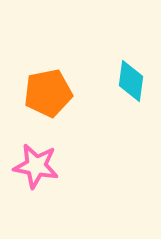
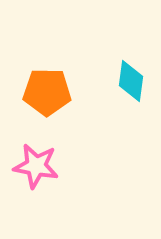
orange pentagon: moved 1 px left, 1 px up; rotated 12 degrees clockwise
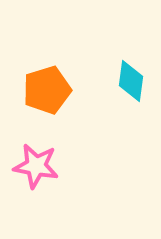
orange pentagon: moved 2 px up; rotated 18 degrees counterclockwise
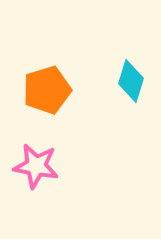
cyan diamond: rotated 9 degrees clockwise
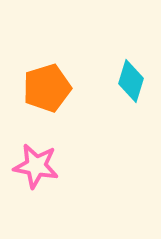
orange pentagon: moved 2 px up
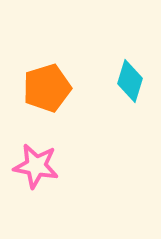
cyan diamond: moved 1 px left
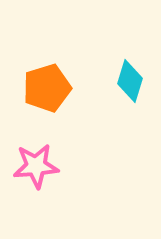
pink star: rotated 15 degrees counterclockwise
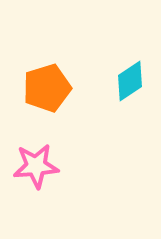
cyan diamond: rotated 39 degrees clockwise
